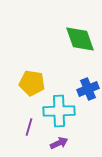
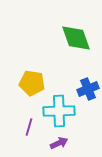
green diamond: moved 4 px left, 1 px up
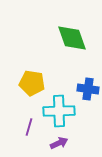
green diamond: moved 4 px left
blue cross: rotated 30 degrees clockwise
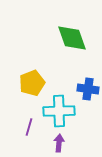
yellow pentagon: rotated 30 degrees counterclockwise
purple arrow: rotated 60 degrees counterclockwise
